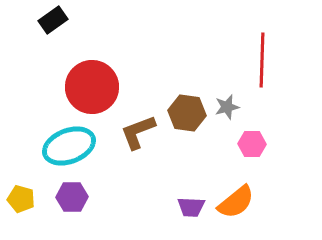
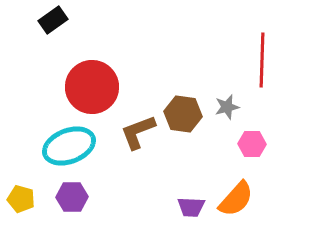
brown hexagon: moved 4 px left, 1 px down
orange semicircle: moved 3 px up; rotated 9 degrees counterclockwise
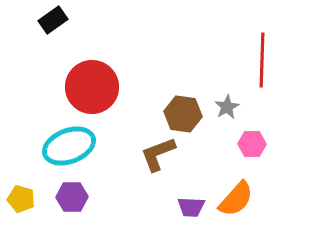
gray star: rotated 15 degrees counterclockwise
brown L-shape: moved 20 px right, 22 px down
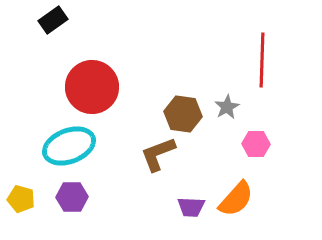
pink hexagon: moved 4 px right
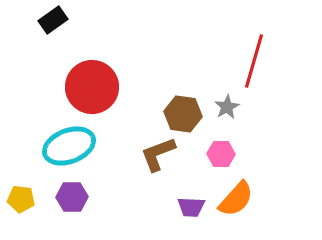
red line: moved 8 px left, 1 px down; rotated 14 degrees clockwise
pink hexagon: moved 35 px left, 10 px down
yellow pentagon: rotated 8 degrees counterclockwise
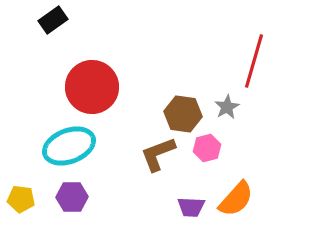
pink hexagon: moved 14 px left, 6 px up; rotated 16 degrees counterclockwise
